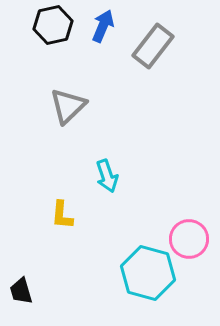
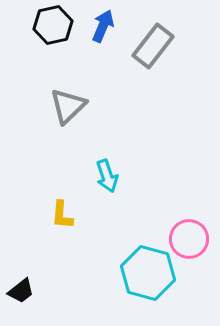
black trapezoid: rotated 112 degrees counterclockwise
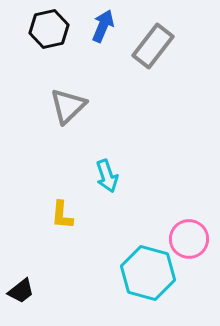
black hexagon: moved 4 px left, 4 px down
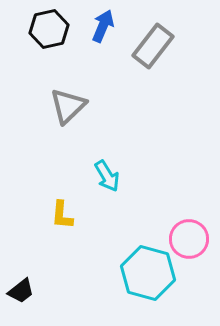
cyan arrow: rotated 12 degrees counterclockwise
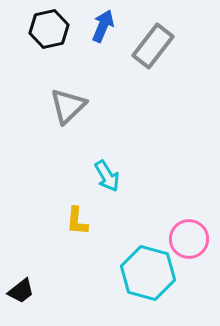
yellow L-shape: moved 15 px right, 6 px down
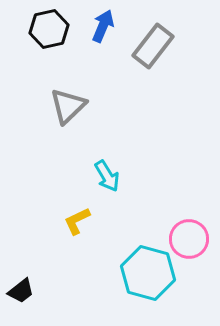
yellow L-shape: rotated 60 degrees clockwise
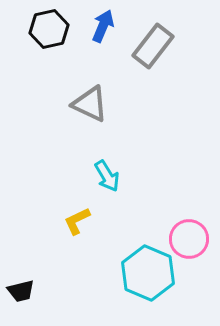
gray triangle: moved 22 px right, 2 px up; rotated 51 degrees counterclockwise
cyan hexagon: rotated 8 degrees clockwise
black trapezoid: rotated 24 degrees clockwise
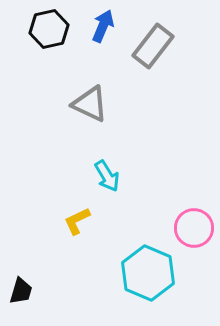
pink circle: moved 5 px right, 11 px up
black trapezoid: rotated 60 degrees counterclockwise
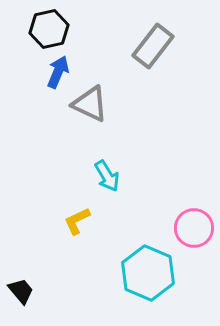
blue arrow: moved 45 px left, 46 px down
black trapezoid: rotated 56 degrees counterclockwise
